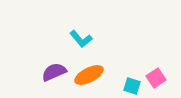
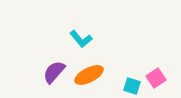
purple semicircle: rotated 25 degrees counterclockwise
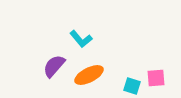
purple semicircle: moved 6 px up
pink square: rotated 30 degrees clockwise
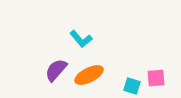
purple semicircle: moved 2 px right, 4 px down
